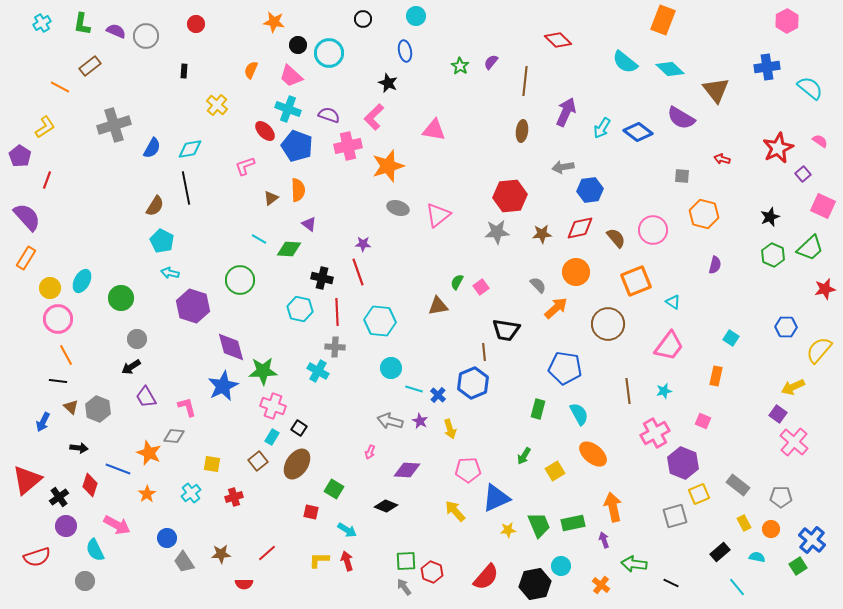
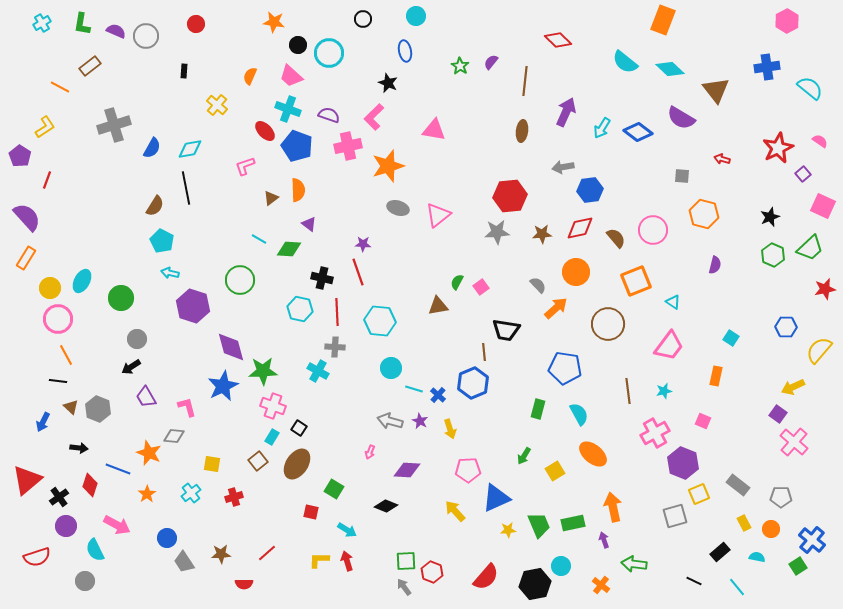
orange semicircle at (251, 70): moved 1 px left, 6 px down
black line at (671, 583): moved 23 px right, 2 px up
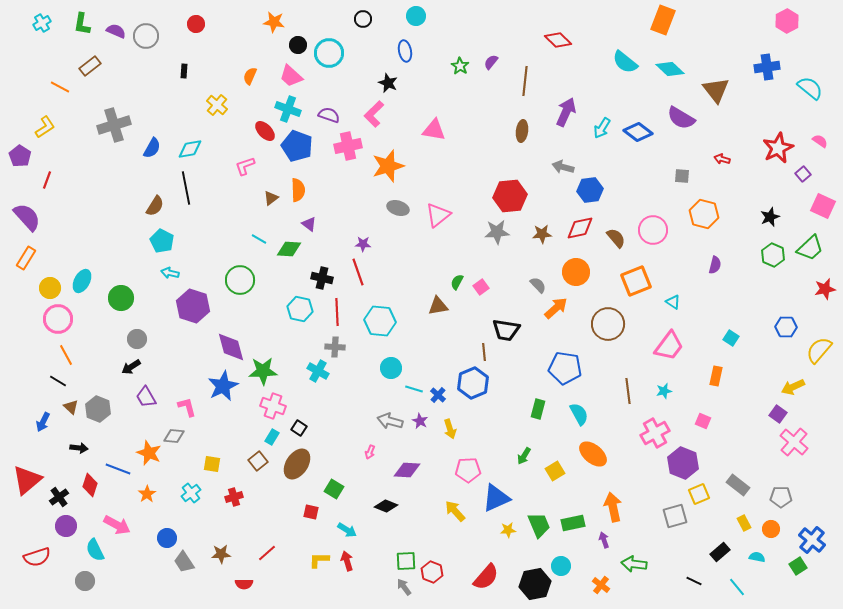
pink L-shape at (374, 117): moved 3 px up
gray arrow at (563, 167): rotated 25 degrees clockwise
black line at (58, 381): rotated 24 degrees clockwise
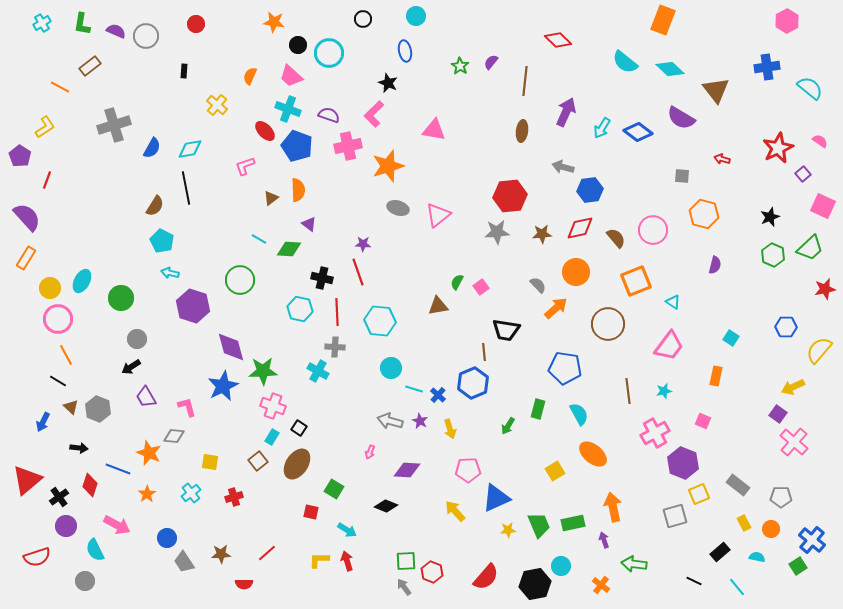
green arrow at (524, 456): moved 16 px left, 30 px up
yellow square at (212, 464): moved 2 px left, 2 px up
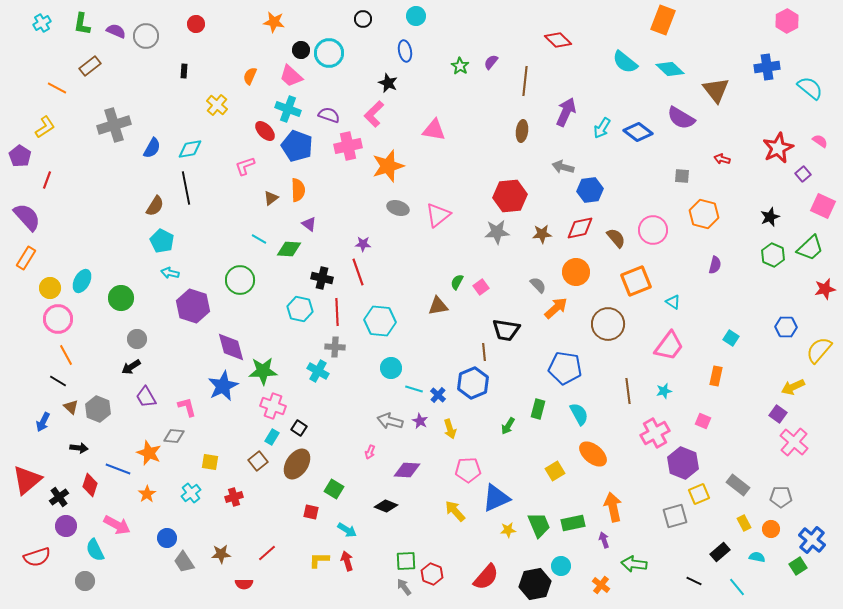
black circle at (298, 45): moved 3 px right, 5 px down
orange line at (60, 87): moved 3 px left, 1 px down
red hexagon at (432, 572): moved 2 px down
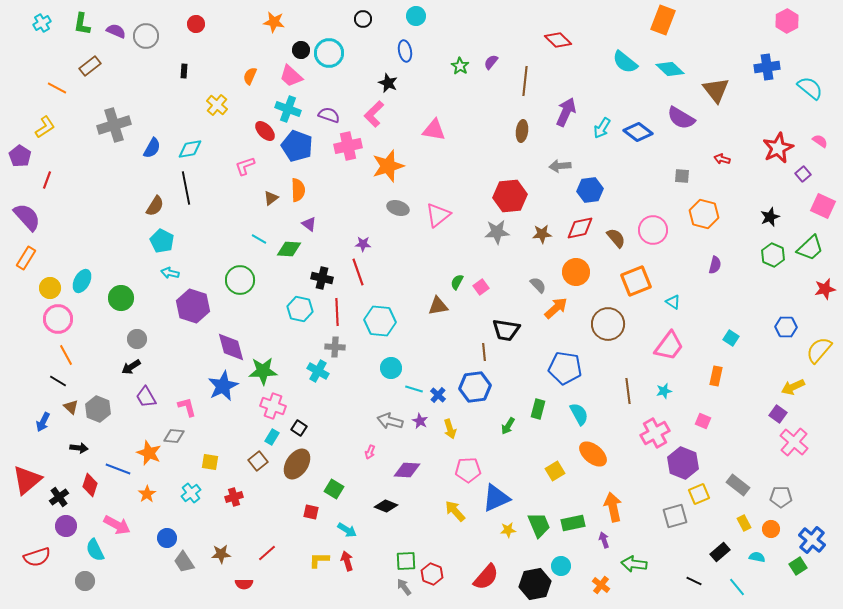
gray arrow at (563, 167): moved 3 px left, 1 px up; rotated 20 degrees counterclockwise
blue hexagon at (473, 383): moved 2 px right, 4 px down; rotated 16 degrees clockwise
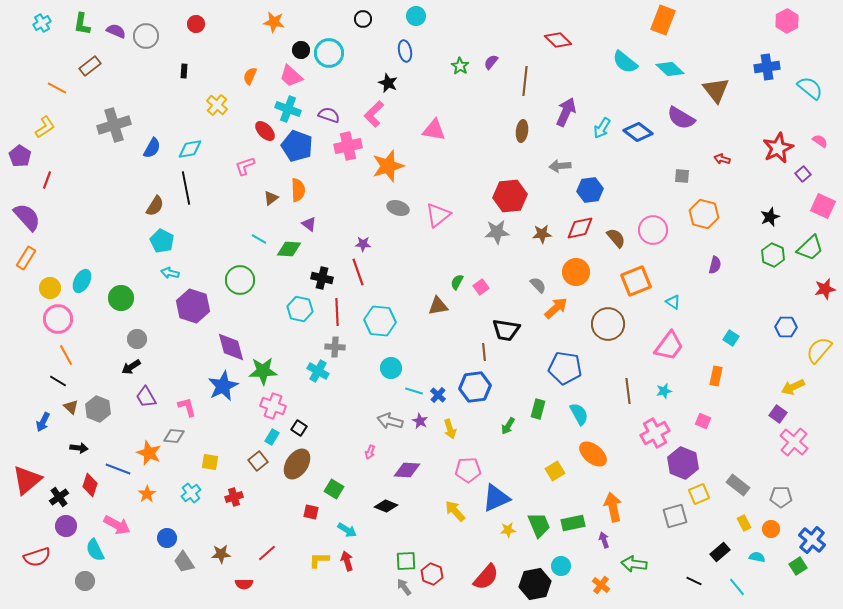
cyan line at (414, 389): moved 2 px down
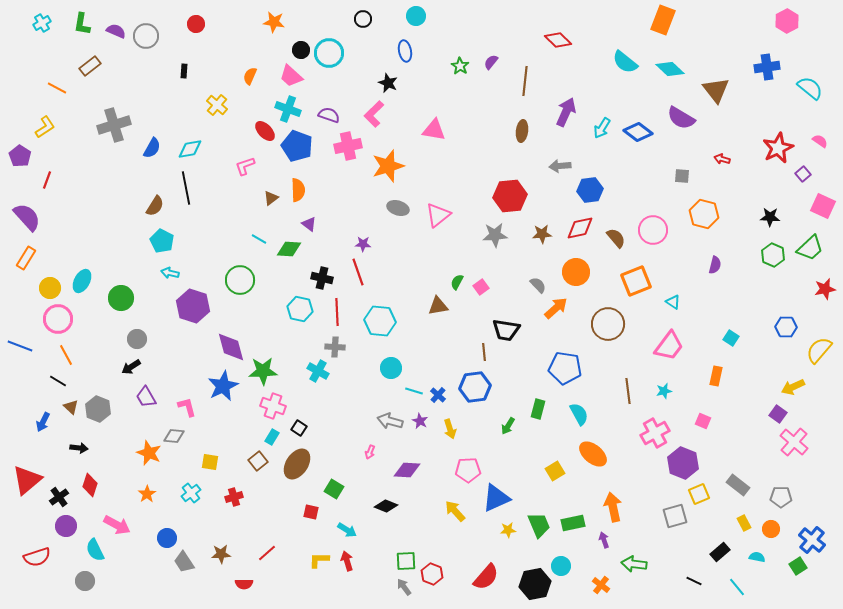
black star at (770, 217): rotated 24 degrees clockwise
gray star at (497, 232): moved 2 px left, 3 px down
blue line at (118, 469): moved 98 px left, 123 px up
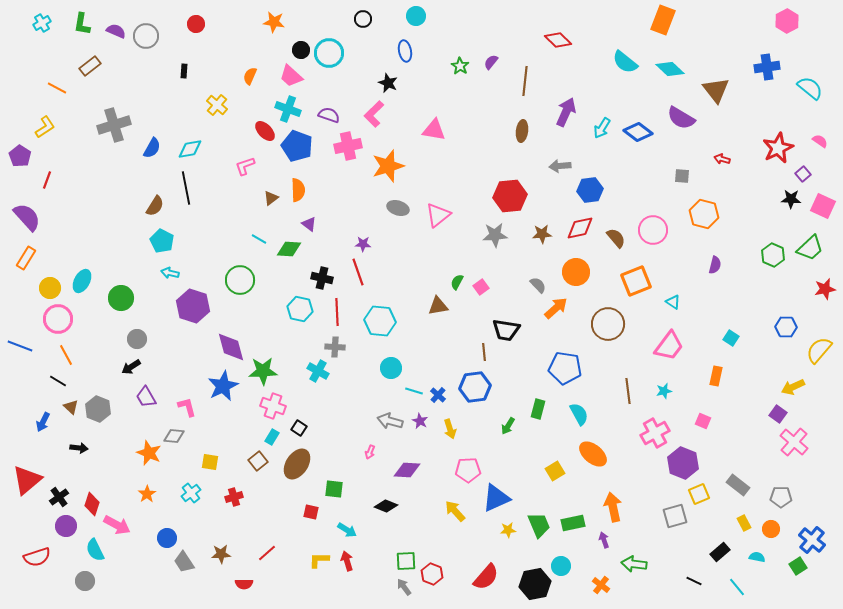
black star at (770, 217): moved 21 px right, 18 px up
red diamond at (90, 485): moved 2 px right, 19 px down
green square at (334, 489): rotated 24 degrees counterclockwise
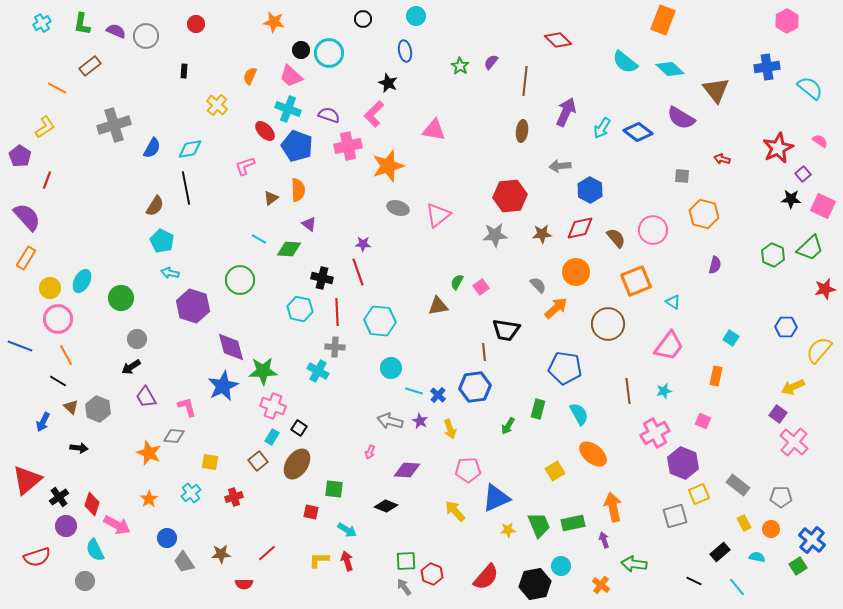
blue hexagon at (590, 190): rotated 25 degrees counterclockwise
orange star at (147, 494): moved 2 px right, 5 px down
